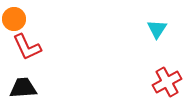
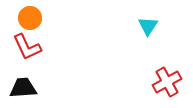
orange circle: moved 16 px right, 1 px up
cyan triangle: moved 9 px left, 3 px up
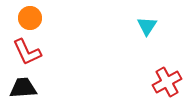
cyan triangle: moved 1 px left
red L-shape: moved 5 px down
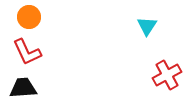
orange circle: moved 1 px left, 1 px up
red cross: moved 7 px up
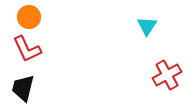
red L-shape: moved 3 px up
black trapezoid: rotated 72 degrees counterclockwise
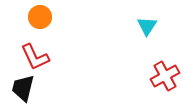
orange circle: moved 11 px right
red L-shape: moved 8 px right, 8 px down
red cross: moved 2 px left, 1 px down
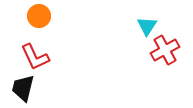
orange circle: moved 1 px left, 1 px up
red cross: moved 26 px up
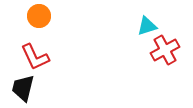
cyan triangle: rotated 40 degrees clockwise
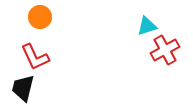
orange circle: moved 1 px right, 1 px down
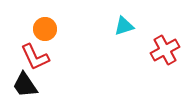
orange circle: moved 5 px right, 12 px down
cyan triangle: moved 23 px left
black trapezoid: moved 2 px right, 3 px up; rotated 48 degrees counterclockwise
